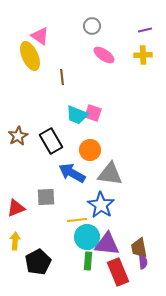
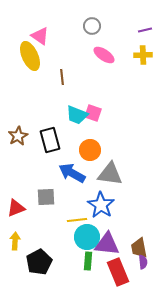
black rectangle: moved 1 px left, 1 px up; rotated 15 degrees clockwise
black pentagon: moved 1 px right
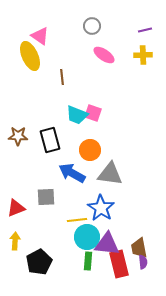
brown star: rotated 30 degrees clockwise
blue star: moved 3 px down
red rectangle: moved 1 px right, 8 px up; rotated 8 degrees clockwise
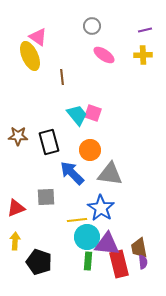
pink triangle: moved 2 px left, 1 px down
cyan trapezoid: rotated 150 degrees counterclockwise
black rectangle: moved 1 px left, 2 px down
blue arrow: rotated 16 degrees clockwise
black pentagon: rotated 25 degrees counterclockwise
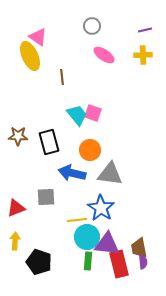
blue arrow: rotated 32 degrees counterclockwise
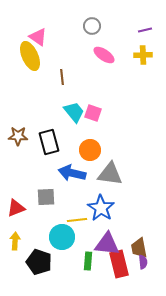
cyan trapezoid: moved 3 px left, 3 px up
cyan circle: moved 25 px left
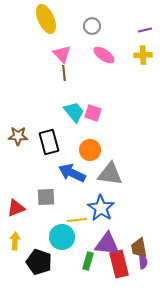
pink triangle: moved 24 px right, 17 px down; rotated 12 degrees clockwise
yellow ellipse: moved 16 px right, 37 px up
brown line: moved 2 px right, 4 px up
blue arrow: rotated 12 degrees clockwise
green rectangle: rotated 12 degrees clockwise
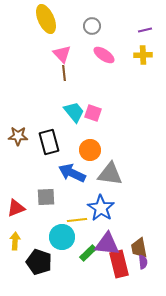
green rectangle: moved 8 px up; rotated 30 degrees clockwise
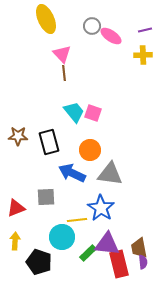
pink ellipse: moved 7 px right, 19 px up
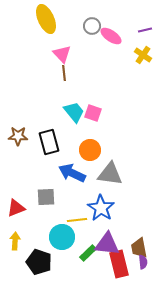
yellow cross: rotated 36 degrees clockwise
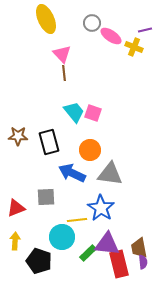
gray circle: moved 3 px up
yellow cross: moved 9 px left, 8 px up; rotated 12 degrees counterclockwise
black pentagon: moved 1 px up
